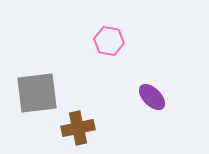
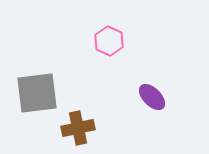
pink hexagon: rotated 16 degrees clockwise
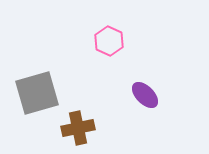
gray square: rotated 9 degrees counterclockwise
purple ellipse: moved 7 px left, 2 px up
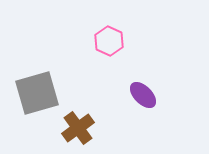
purple ellipse: moved 2 px left
brown cross: rotated 24 degrees counterclockwise
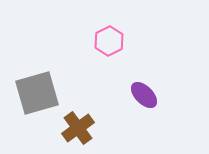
pink hexagon: rotated 8 degrees clockwise
purple ellipse: moved 1 px right
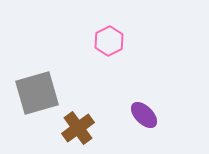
purple ellipse: moved 20 px down
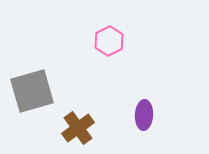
gray square: moved 5 px left, 2 px up
purple ellipse: rotated 48 degrees clockwise
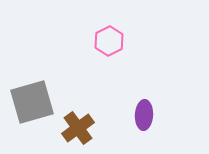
gray square: moved 11 px down
